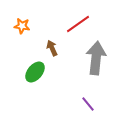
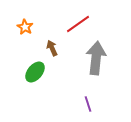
orange star: moved 3 px right, 1 px down; rotated 21 degrees clockwise
purple line: rotated 21 degrees clockwise
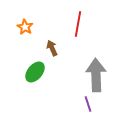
red line: rotated 45 degrees counterclockwise
gray arrow: moved 17 px down; rotated 8 degrees counterclockwise
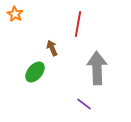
orange star: moved 10 px left, 13 px up
gray arrow: moved 1 px right, 7 px up
purple line: moved 4 px left; rotated 35 degrees counterclockwise
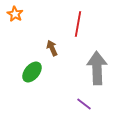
green ellipse: moved 3 px left
